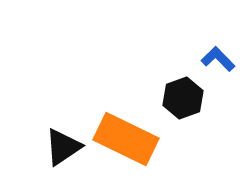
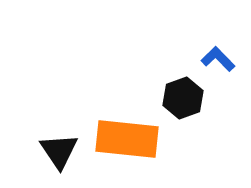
orange rectangle: moved 1 px right; rotated 20 degrees counterclockwise
black triangle: moved 4 px left, 4 px down; rotated 30 degrees counterclockwise
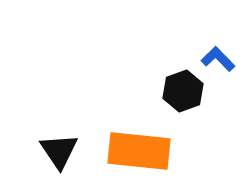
black hexagon: moved 7 px up
orange rectangle: moved 12 px right, 12 px down
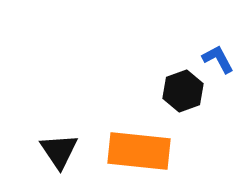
blue L-shape: rotated 16 degrees clockwise
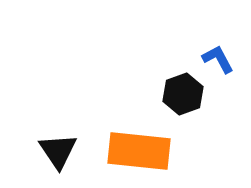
black hexagon: moved 3 px down
black triangle: moved 1 px left
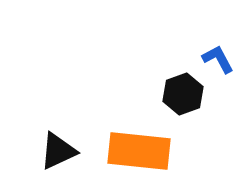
black triangle: rotated 39 degrees clockwise
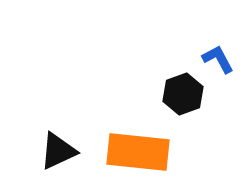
orange rectangle: moved 1 px left, 1 px down
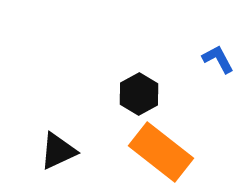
black hexagon: moved 44 px left; rotated 9 degrees counterclockwise
orange rectangle: moved 23 px right; rotated 32 degrees clockwise
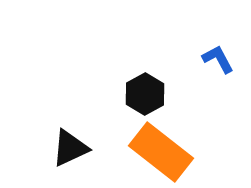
black hexagon: moved 6 px right
black triangle: moved 12 px right, 3 px up
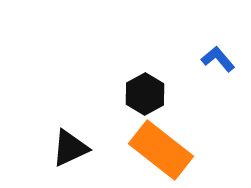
blue L-shape: rotated 12 degrees counterclockwise
orange rectangle: moved 2 px up
